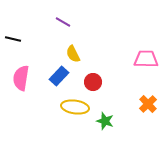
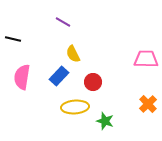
pink semicircle: moved 1 px right, 1 px up
yellow ellipse: rotated 12 degrees counterclockwise
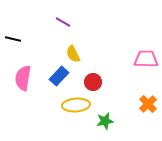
pink semicircle: moved 1 px right, 1 px down
yellow ellipse: moved 1 px right, 2 px up
green star: rotated 30 degrees counterclockwise
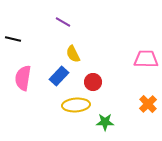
green star: moved 1 px down; rotated 12 degrees clockwise
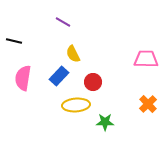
black line: moved 1 px right, 2 px down
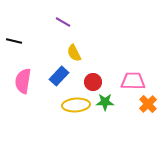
yellow semicircle: moved 1 px right, 1 px up
pink trapezoid: moved 13 px left, 22 px down
pink semicircle: moved 3 px down
green star: moved 20 px up
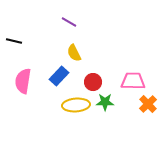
purple line: moved 6 px right
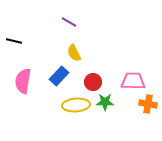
orange cross: rotated 36 degrees counterclockwise
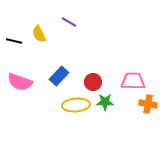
yellow semicircle: moved 35 px left, 19 px up
pink semicircle: moved 3 px left, 1 px down; rotated 80 degrees counterclockwise
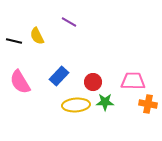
yellow semicircle: moved 2 px left, 2 px down
pink semicircle: rotated 40 degrees clockwise
